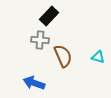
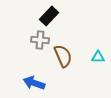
cyan triangle: rotated 16 degrees counterclockwise
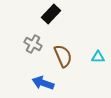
black rectangle: moved 2 px right, 2 px up
gray cross: moved 7 px left, 4 px down; rotated 24 degrees clockwise
blue arrow: moved 9 px right
